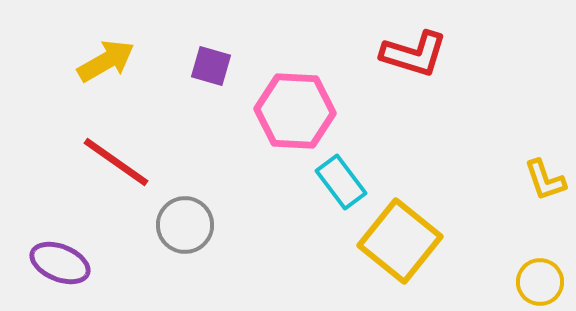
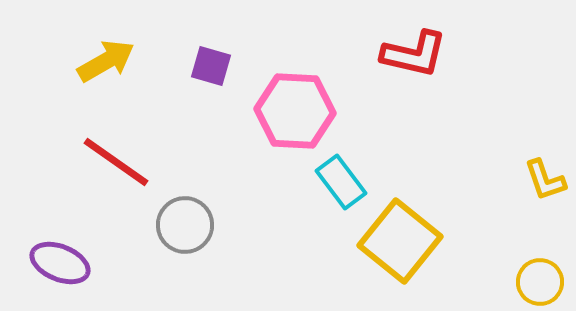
red L-shape: rotated 4 degrees counterclockwise
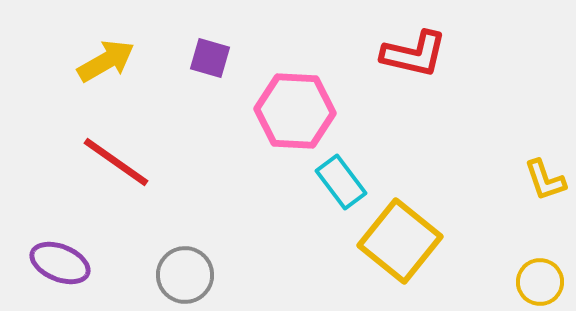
purple square: moved 1 px left, 8 px up
gray circle: moved 50 px down
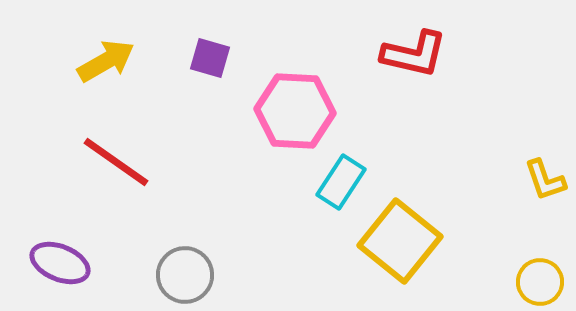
cyan rectangle: rotated 70 degrees clockwise
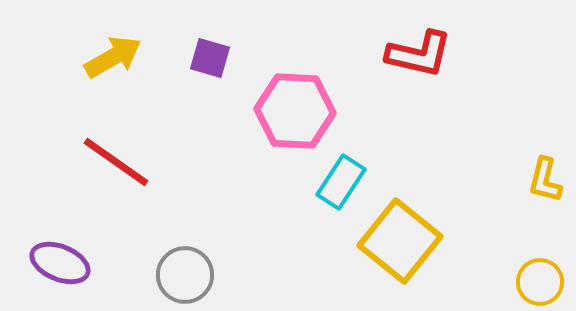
red L-shape: moved 5 px right
yellow arrow: moved 7 px right, 4 px up
yellow L-shape: rotated 33 degrees clockwise
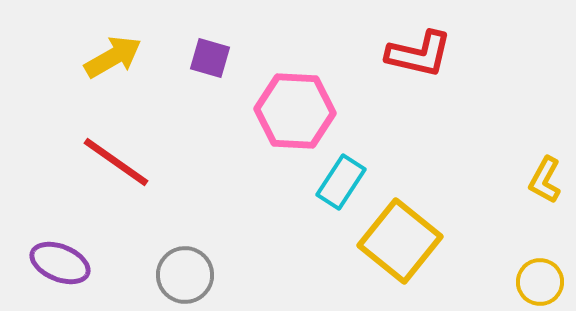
yellow L-shape: rotated 15 degrees clockwise
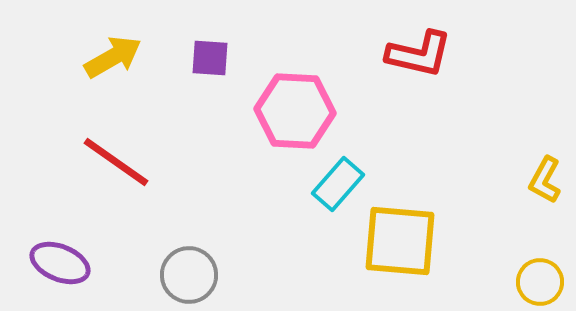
purple square: rotated 12 degrees counterclockwise
cyan rectangle: moved 3 px left, 2 px down; rotated 8 degrees clockwise
yellow square: rotated 34 degrees counterclockwise
gray circle: moved 4 px right
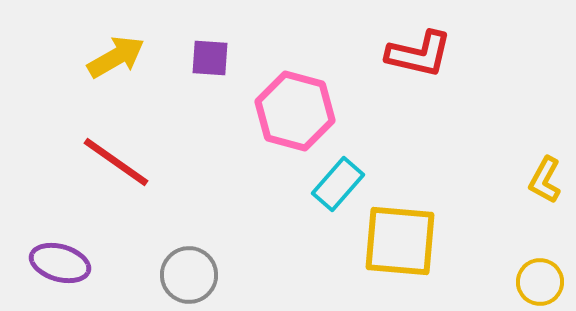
yellow arrow: moved 3 px right
pink hexagon: rotated 12 degrees clockwise
purple ellipse: rotated 6 degrees counterclockwise
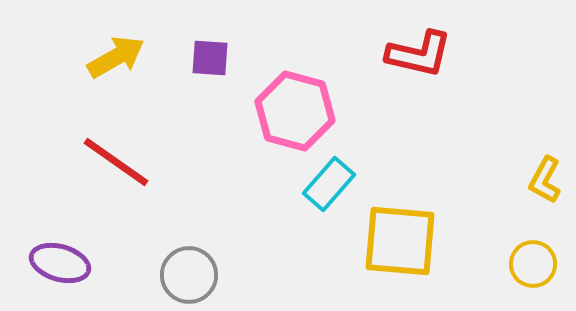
cyan rectangle: moved 9 px left
yellow circle: moved 7 px left, 18 px up
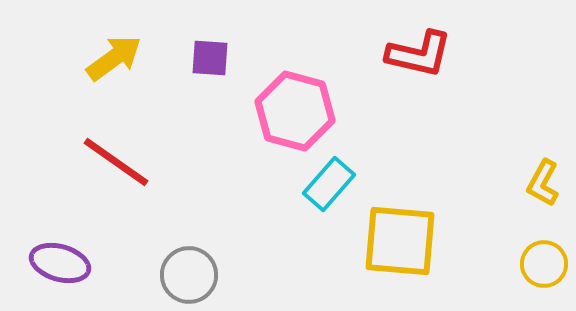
yellow arrow: moved 2 px left, 1 px down; rotated 6 degrees counterclockwise
yellow L-shape: moved 2 px left, 3 px down
yellow circle: moved 11 px right
